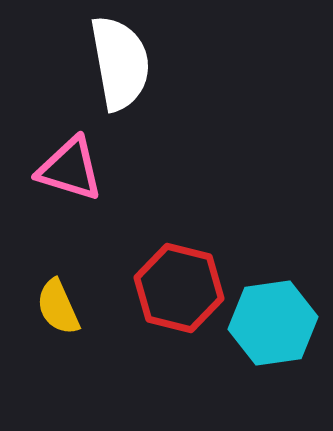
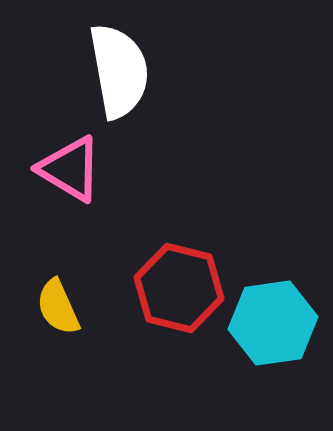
white semicircle: moved 1 px left, 8 px down
pink triangle: rotated 14 degrees clockwise
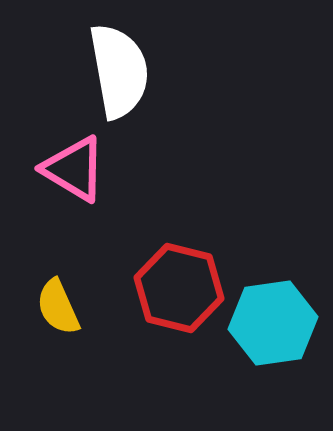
pink triangle: moved 4 px right
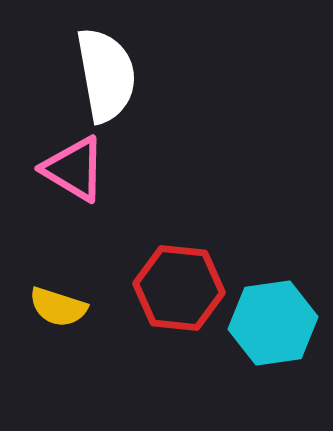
white semicircle: moved 13 px left, 4 px down
red hexagon: rotated 8 degrees counterclockwise
yellow semicircle: rotated 48 degrees counterclockwise
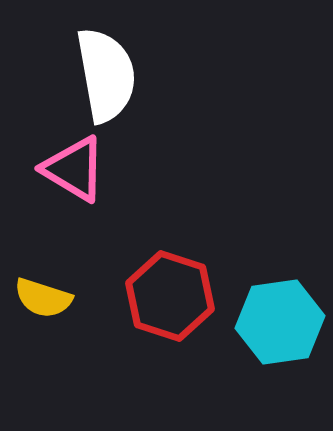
red hexagon: moved 9 px left, 8 px down; rotated 12 degrees clockwise
yellow semicircle: moved 15 px left, 9 px up
cyan hexagon: moved 7 px right, 1 px up
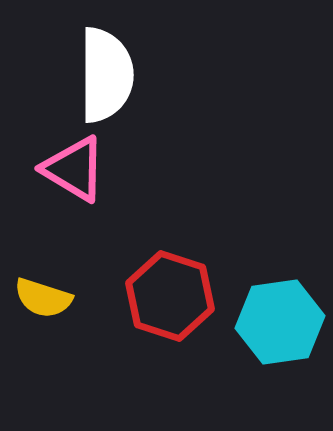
white semicircle: rotated 10 degrees clockwise
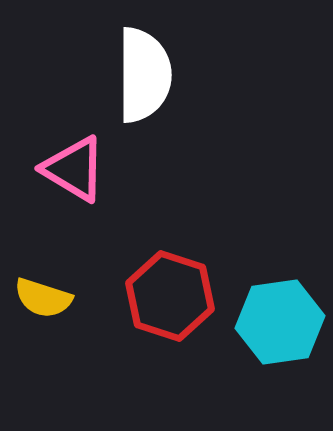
white semicircle: moved 38 px right
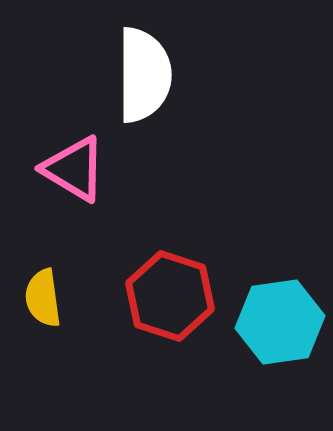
yellow semicircle: rotated 64 degrees clockwise
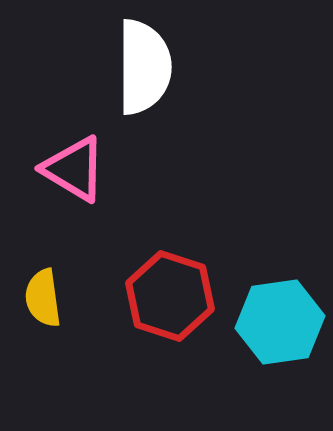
white semicircle: moved 8 px up
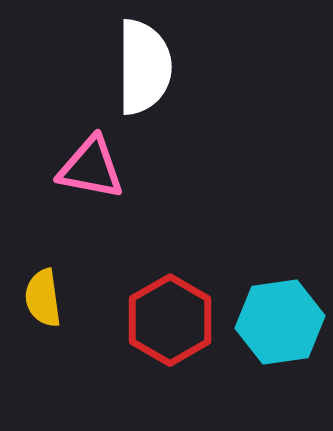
pink triangle: moved 17 px right, 1 px up; rotated 20 degrees counterclockwise
red hexagon: moved 24 px down; rotated 12 degrees clockwise
